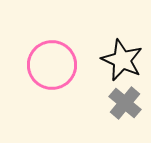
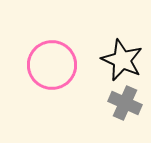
gray cross: rotated 16 degrees counterclockwise
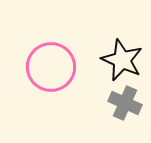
pink circle: moved 1 px left, 2 px down
